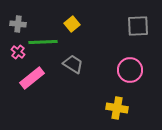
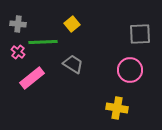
gray square: moved 2 px right, 8 px down
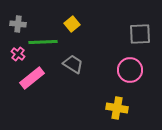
pink cross: moved 2 px down
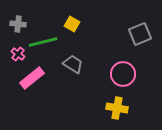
yellow square: rotated 21 degrees counterclockwise
gray square: rotated 20 degrees counterclockwise
green line: rotated 12 degrees counterclockwise
pink circle: moved 7 px left, 4 px down
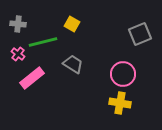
yellow cross: moved 3 px right, 5 px up
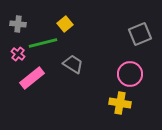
yellow square: moved 7 px left; rotated 21 degrees clockwise
green line: moved 1 px down
pink circle: moved 7 px right
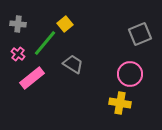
green line: moved 2 px right; rotated 36 degrees counterclockwise
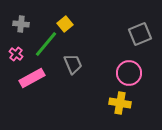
gray cross: moved 3 px right
green line: moved 1 px right, 1 px down
pink cross: moved 2 px left
gray trapezoid: rotated 35 degrees clockwise
pink circle: moved 1 px left, 1 px up
pink rectangle: rotated 10 degrees clockwise
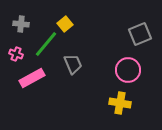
pink cross: rotated 16 degrees counterclockwise
pink circle: moved 1 px left, 3 px up
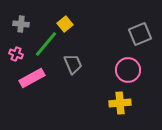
yellow cross: rotated 15 degrees counterclockwise
